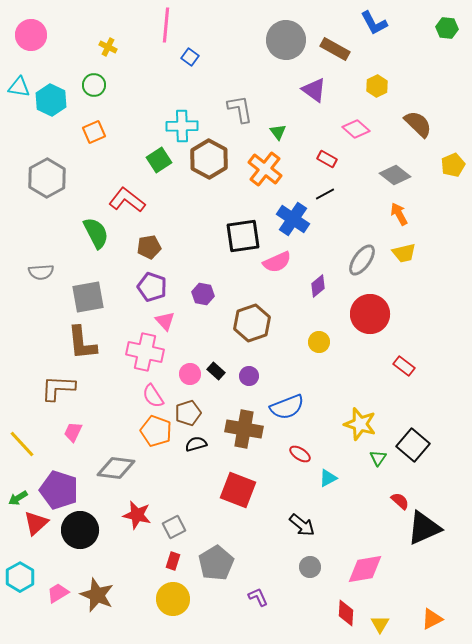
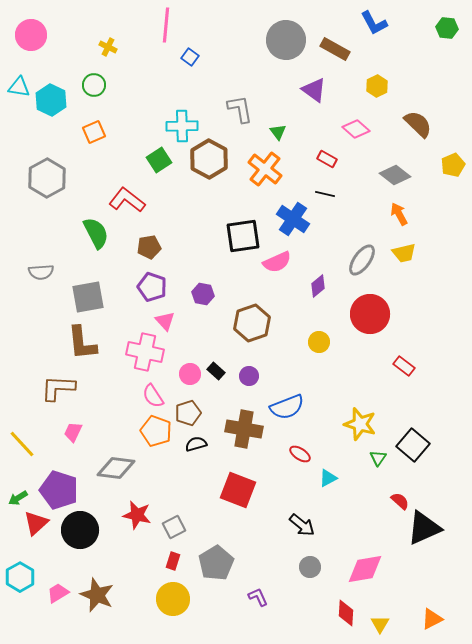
black line at (325, 194): rotated 42 degrees clockwise
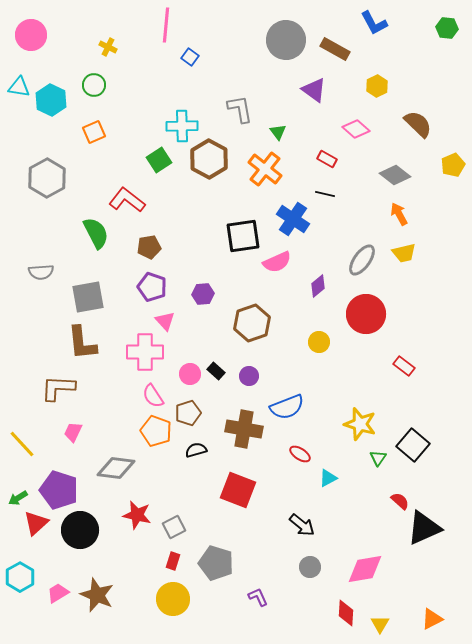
purple hexagon at (203, 294): rotated 15 degrees counterclockwise
red circle at (370, 314): moved 4 px left
pink cross at (145, 352): rotated 12 degrees counterclockwise
black semicircle at (196, 444): moved 6 px down
gray pentagon at (216, 563): rotated 24 degrees counterclockwise
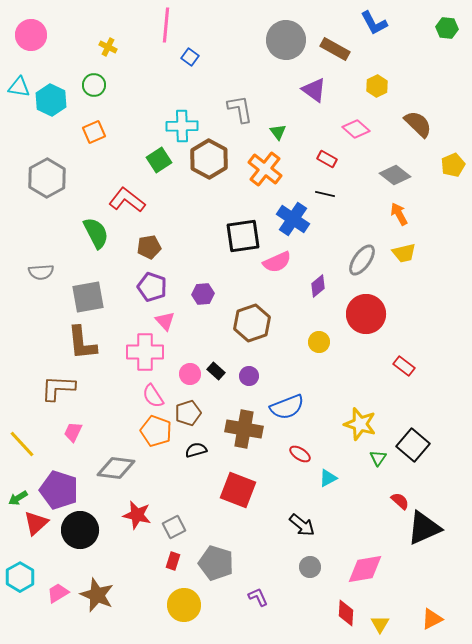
yellow circle at (173, 599): moved 11 px right, 6 px down
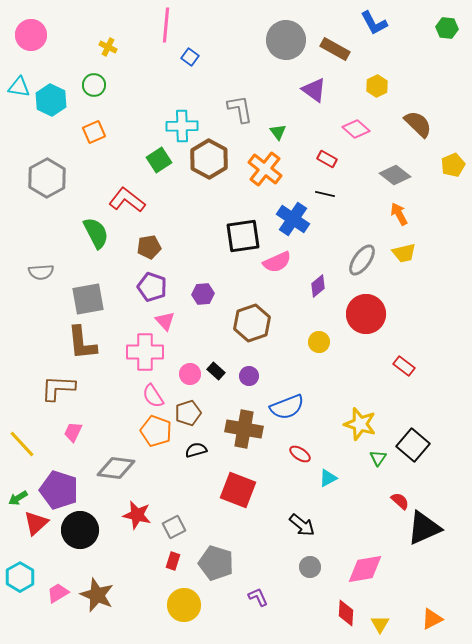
gray square at (88, 297): moved 2 px down
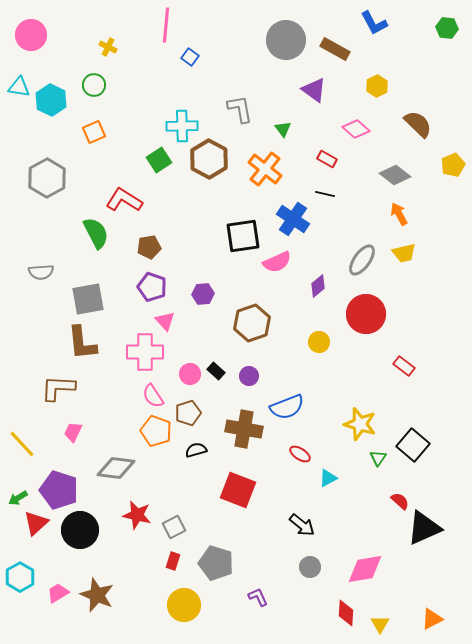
green triangle at (278, 132): moved 5 px right, 3 px up
red L-shape at (127, 200): moved 3 px left; rotated 6 degrees counterclockwise
